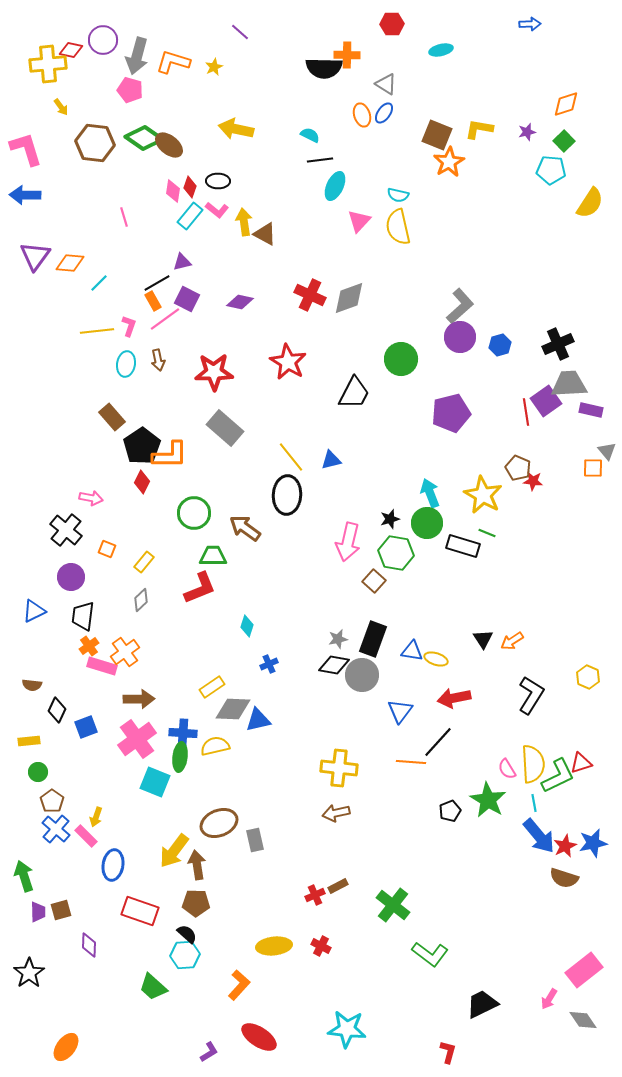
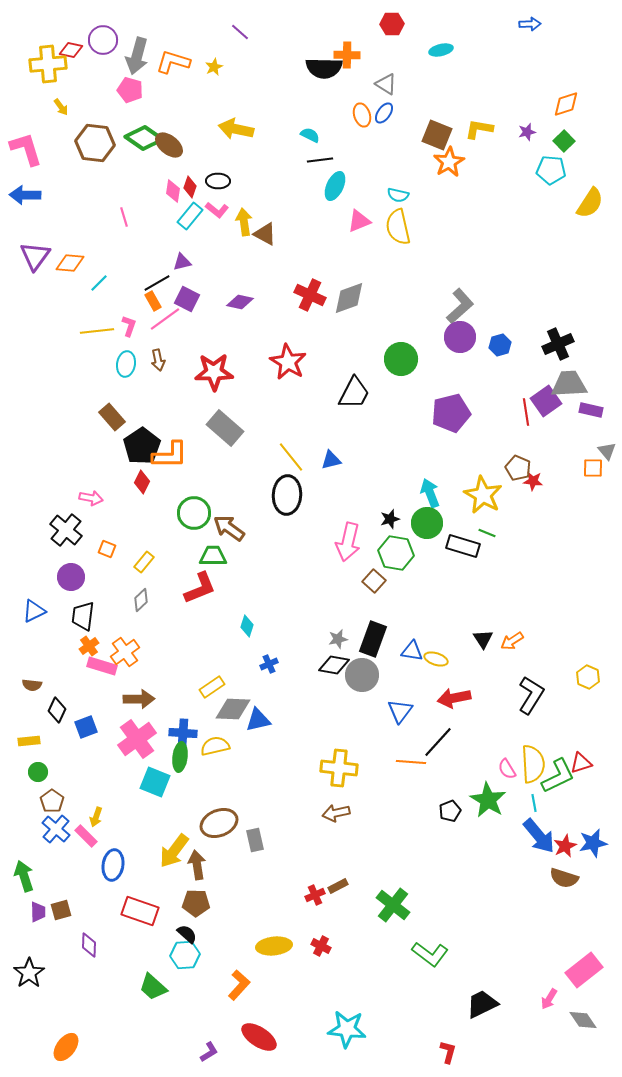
pink triangle at (359, 221): rotated 25 degrees clockwise
brown arrow at (245, 528): moved 16 px left
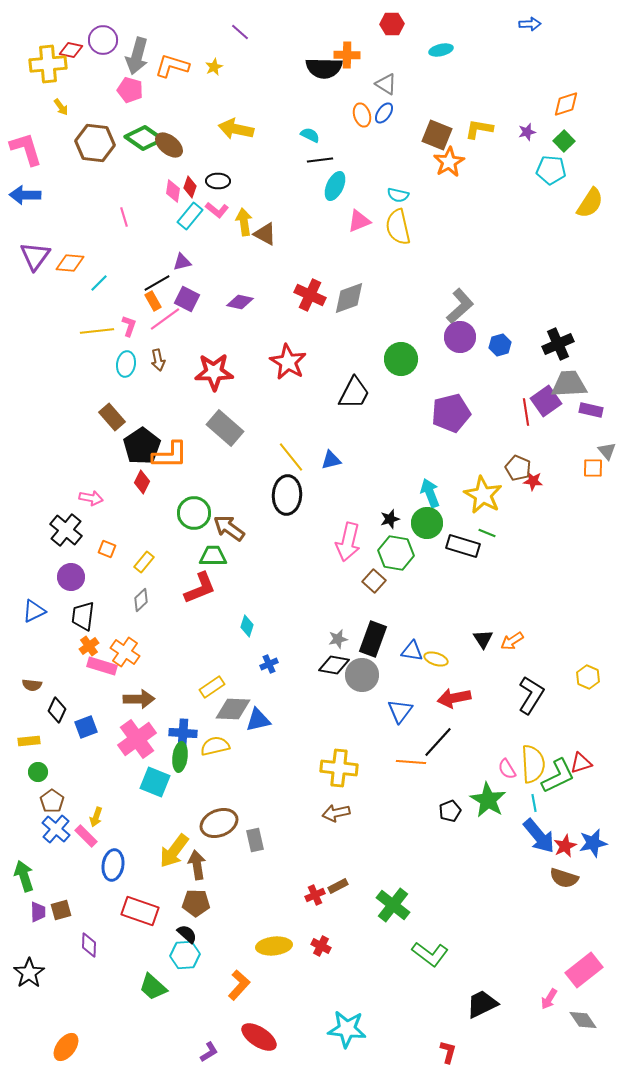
orange L-shape at (173, 62): moved 1 px left, 4 px down
orange cross at (125, 652): rotated 20 degrees counterclockwise
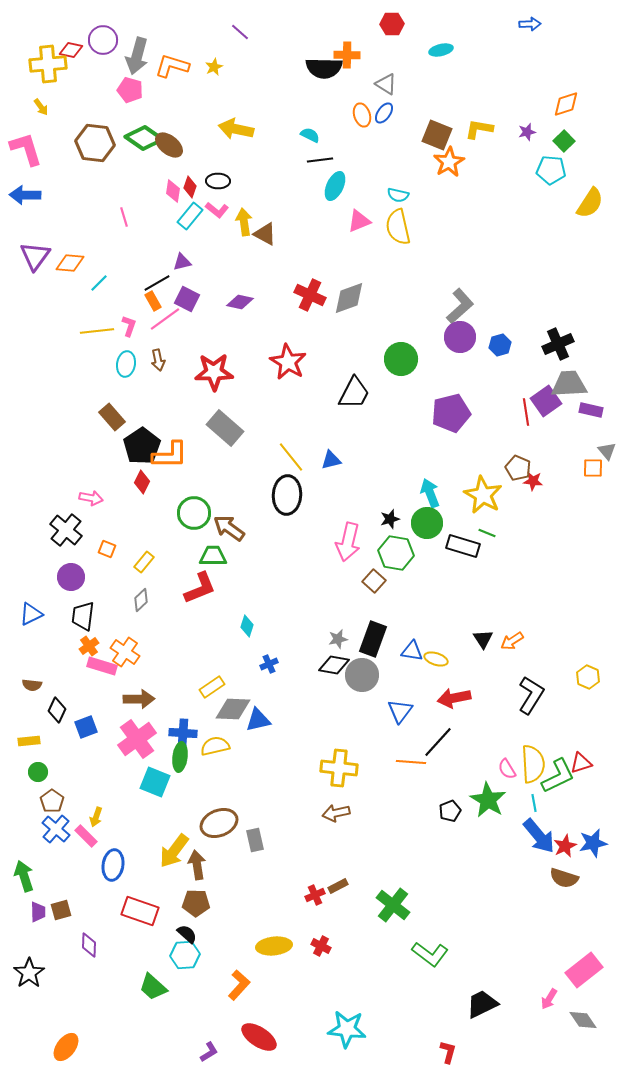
yellow arrow at (61, 107): moved 20 px left
blue triangle at (34, 611): moved 3 px left, 3 px down
